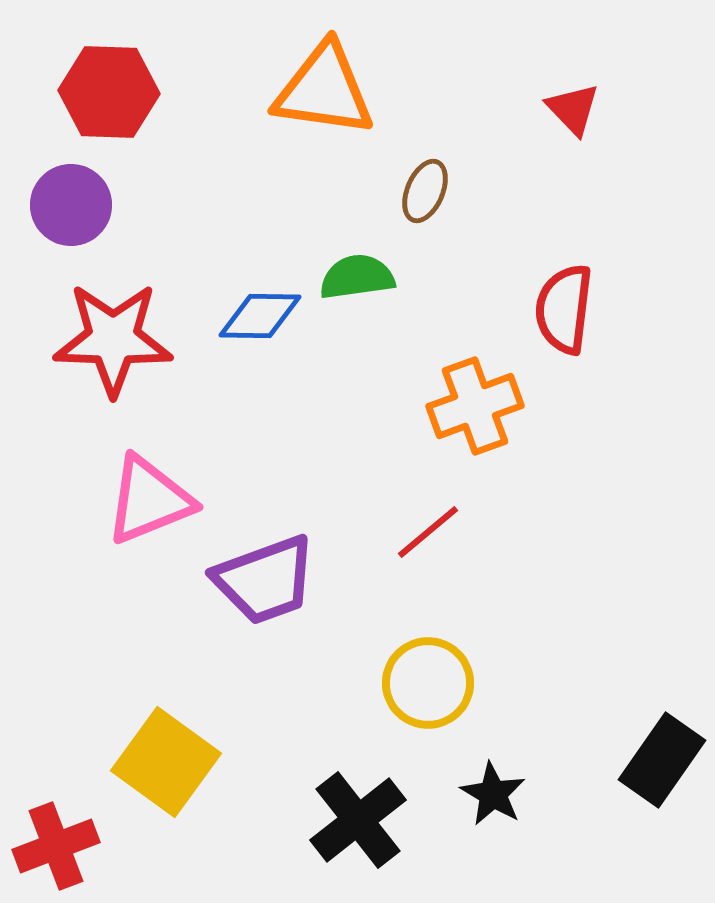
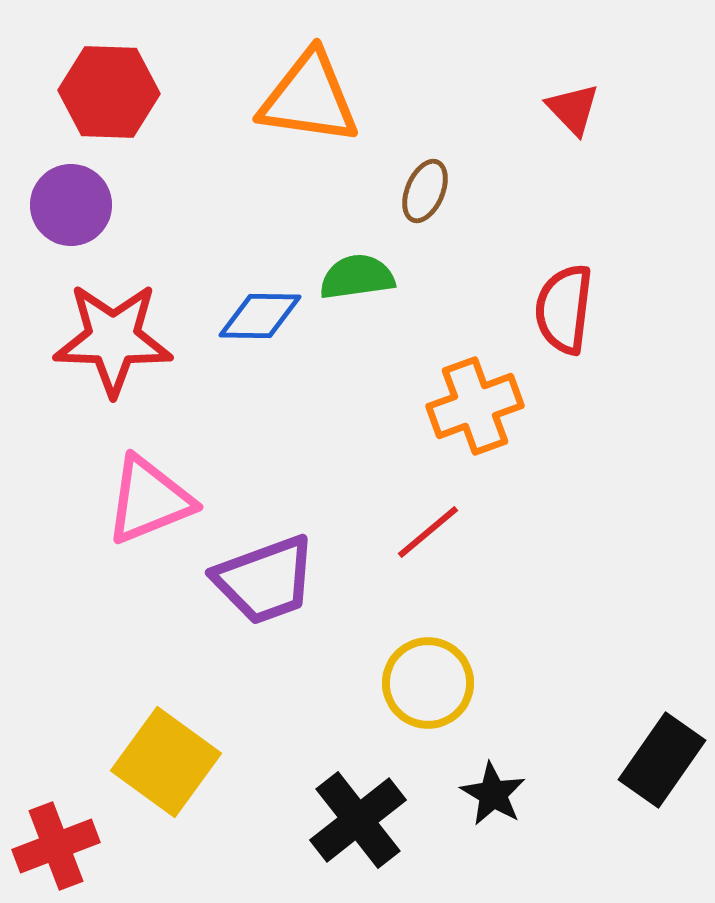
orange triangle: moved 15 px left, 8 px down
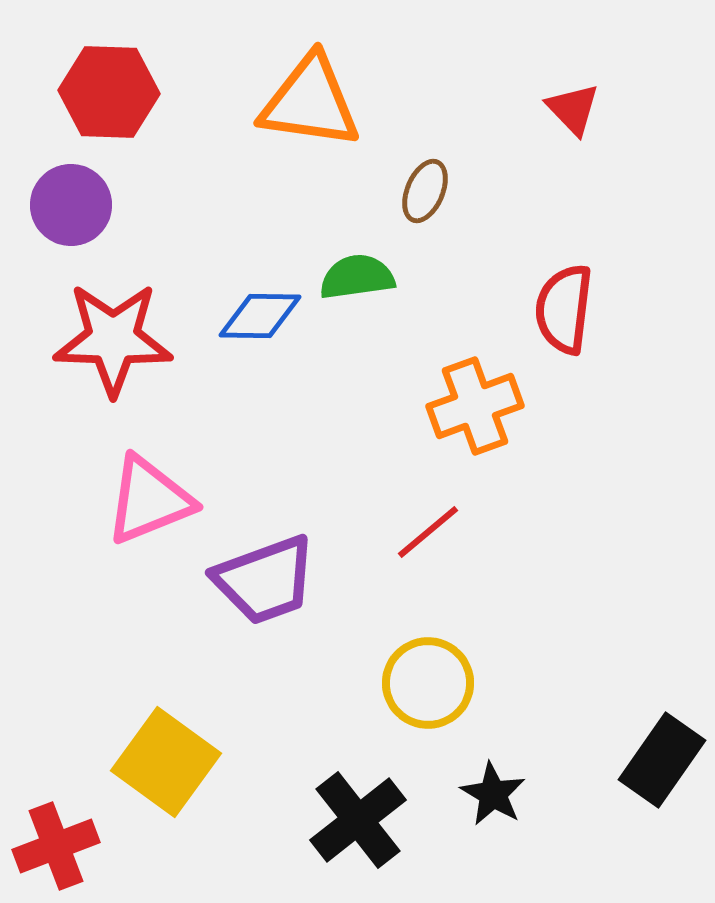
orange triangle: moved 1 px right, 4 px down
